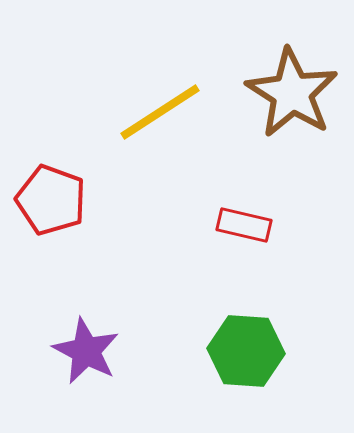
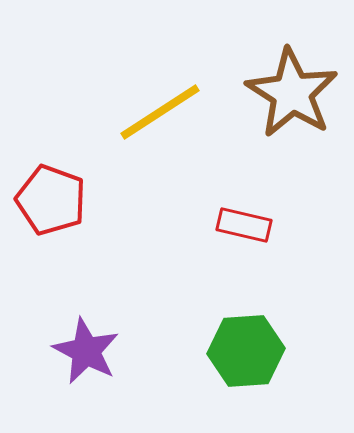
green hexagon: rotated 8 degrees counterclockwise
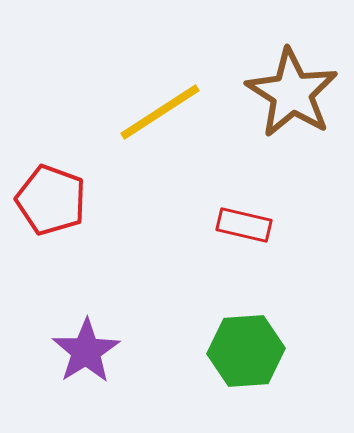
purple star: rotated 12 degrees clockwise
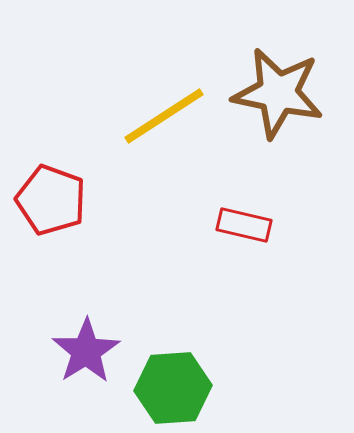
brown star: moved 14 px left; rotated 20 degrees counterclockwise
yellow line: moved 4 px right, 4 px down
green hexagon: moved 73 px left, 37 px down
